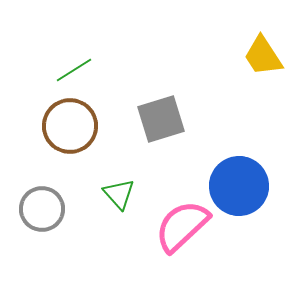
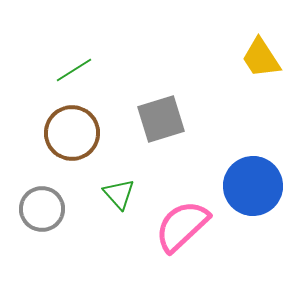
yellow trapezoid: moved 2 px left, 2 px down
brown circle: moved 2 px right, 7 px down
blue circle: moved 14 px right
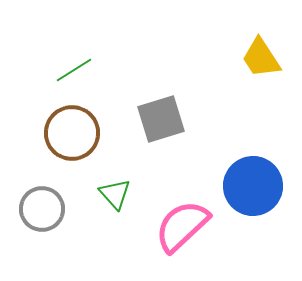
green triangle: moved 4 px left
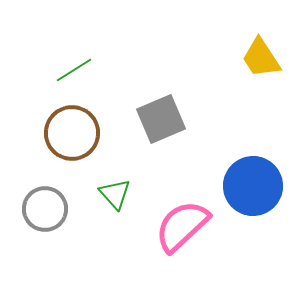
gray square: rotated 6 degrees counterclockwise
gray circle: moved 3 px right
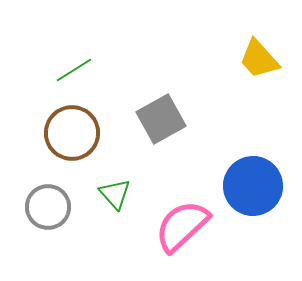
yellow trapezoid: moved 2 px left, 1 px down; rotated 9 degrees counterclockwise
gray square: rotated 6 degrees counterclockwise
gray circle: moved 3 px right, 2 px up
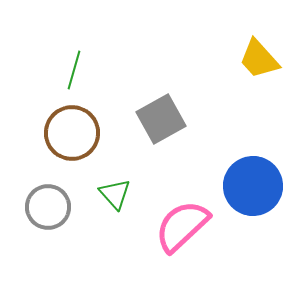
green line: rotated 42 degrees counterclockwise
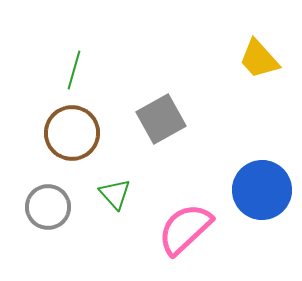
blue circle: moved 9 px right, 4 px down
pink semicircle: moved 3 px right, 3 px down
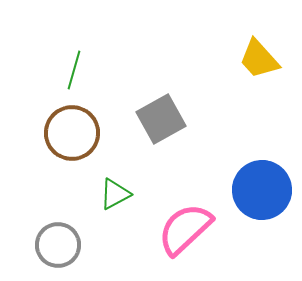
green triangle: rotated 44 degrees clockwise
gray circle: moved 10 px right, 38 px down
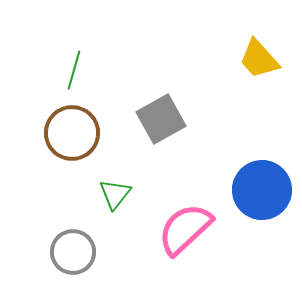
green triangle: rotated 24 degrees counterclockwise
gray circle: moved 15 px right, 7 px down
